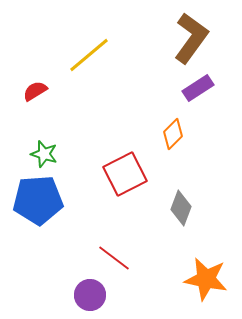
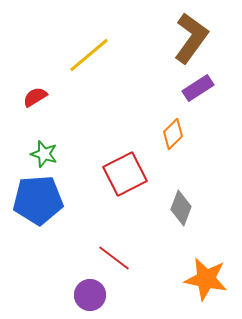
red semicircle: moved 6 px down
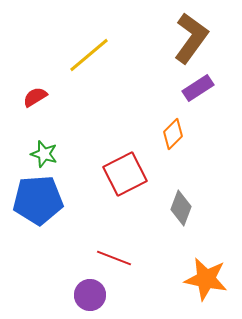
red line: rotated 16 degrees counterclockwise
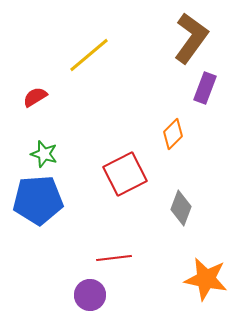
purple rectangle: moved 7 px right; rotated 36 degrees counterclockwise
red line: rotated 28 degrees counterclockwise
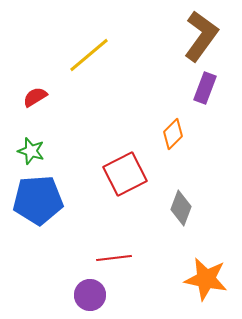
brown L-shape: moved 10 px right, 2 px up
green star: moved 13 px left, 3 px up
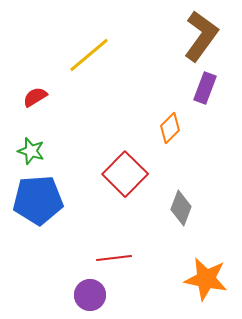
orange diamond: moved 3 px left, 6 px up
red square: rotated 18 degrees counterclockwise
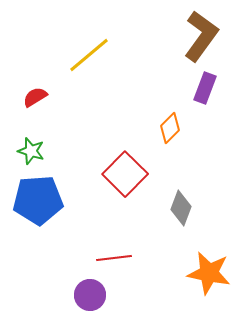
orange star: moved 3 px right, 6 px up
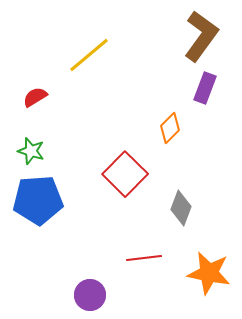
red line: moved 30 px right
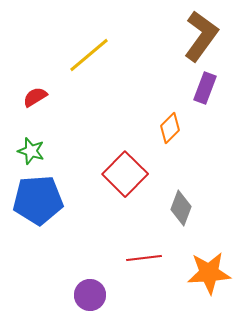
orange star: rotated 15 degrees counterclockwise
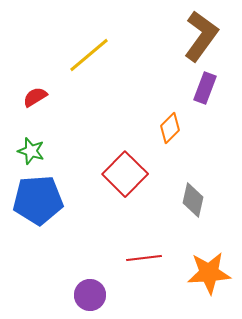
gray diamond: moved 12 px right, 8 px up; rotated 8 degrees counterclockwise
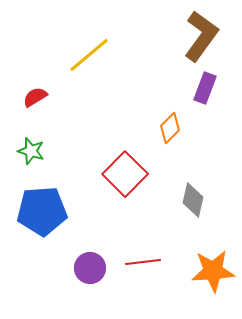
blue pentagon: moved 4 px right, 11 px down
red line: moved 1 px left, 4 px down
orange star: moved 4 px right, 2 px up
purple circle: moved 27 px up
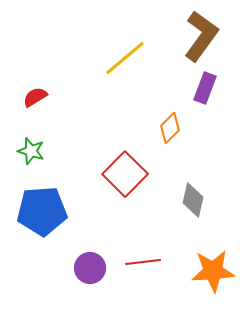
yellow line: moved 36 px right, 3 px down
